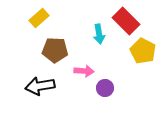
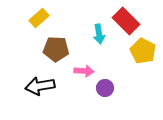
brown pentagon: moved 1 px right, 1 px up
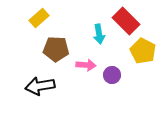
pink arrow: moved 2 px right, 6 px up
purple circle: moved 7 px right, 13 px up
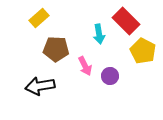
pink arrow: moved 1 px left, 1 px down; rotated 60 degrees clockwise
purple circle: moved 2 px left, 1 px down
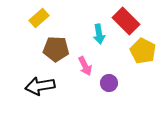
purple circle: moved 1 px left, 7 px down
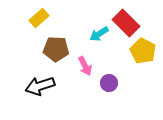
red rectangle: moved 2 px down
cyan arrow: rotated 66 degrees clockwise
black arrow: rotated 8 degrees counterclockwise
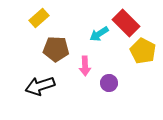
pink arrow: rotated 24 degrees clockwise
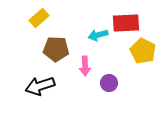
red rectangle: rotated 48 degrees counterclockwise
cyan arrow: moved 1 px left, 1 px down; rotated 18 degrees clockwise
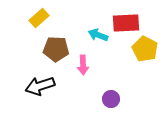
cyan arrow: rotated 36 degrees clockwise
yellow pentagon: moved 2 px right, 2 px up
pink arrow: moved 2 px left, 1 px up
purple circle: moved 2 px right, 16 px down
